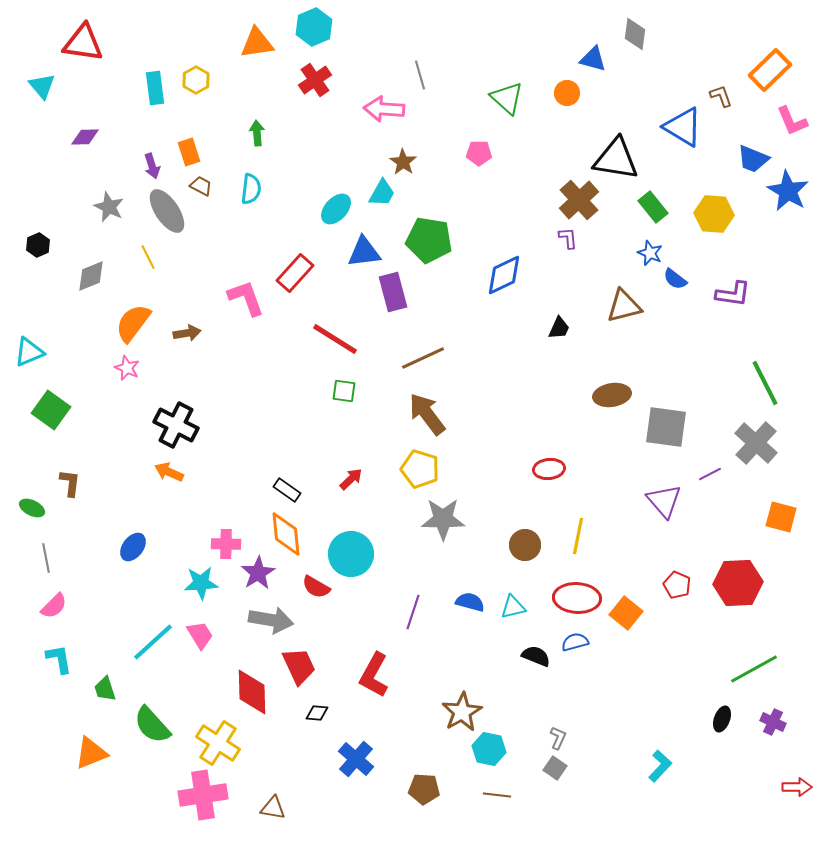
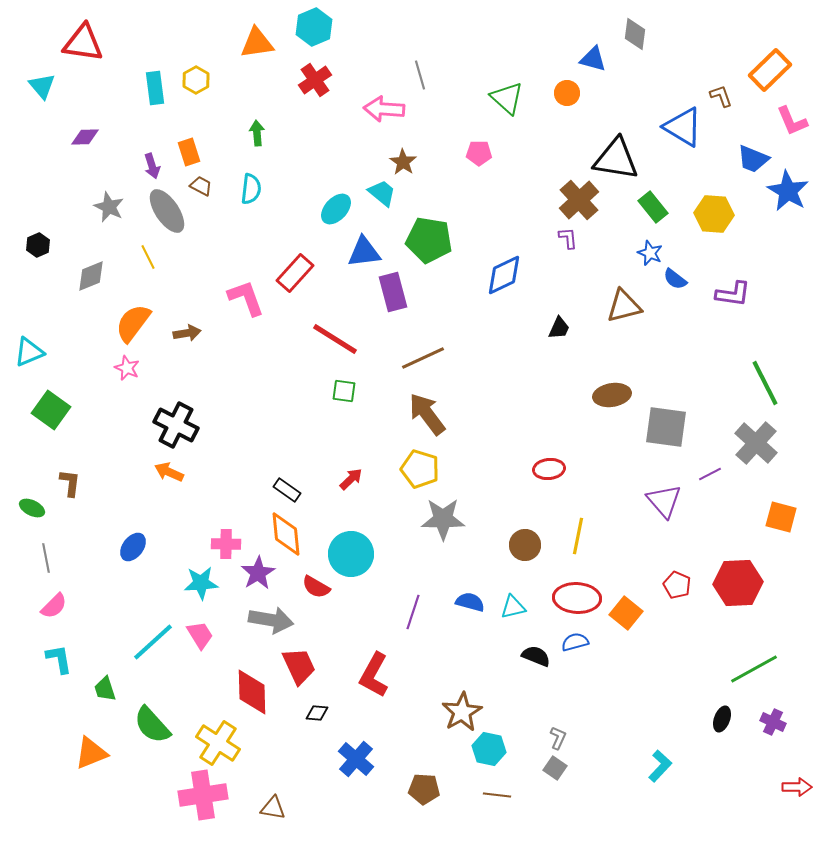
cyan trapezoid at (382, 193): rotated 80 degrees counterclockwise
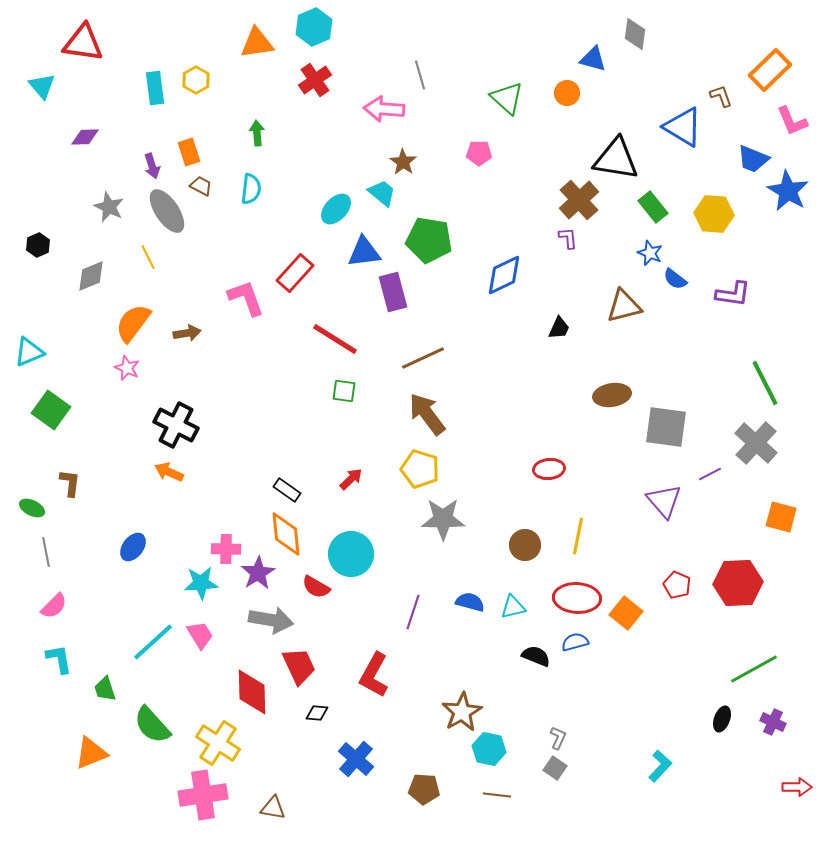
pink cross at (226, 544): moved 5 px down
gray line at (46, 558): moved 6 px up
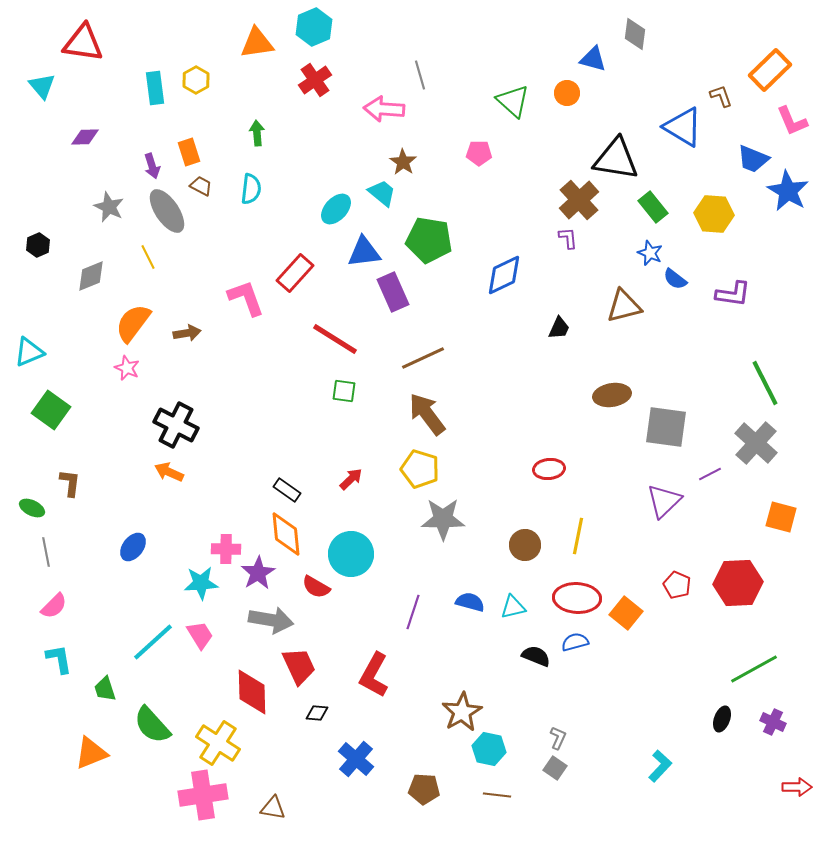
green triangle at (507, 98): moved 6 px right, 3 px down
purple rectangle at (393, 292): rotated 9 degrees counterclockwise
purple triangle at (664, 501): rotated 27 degrees clockwise
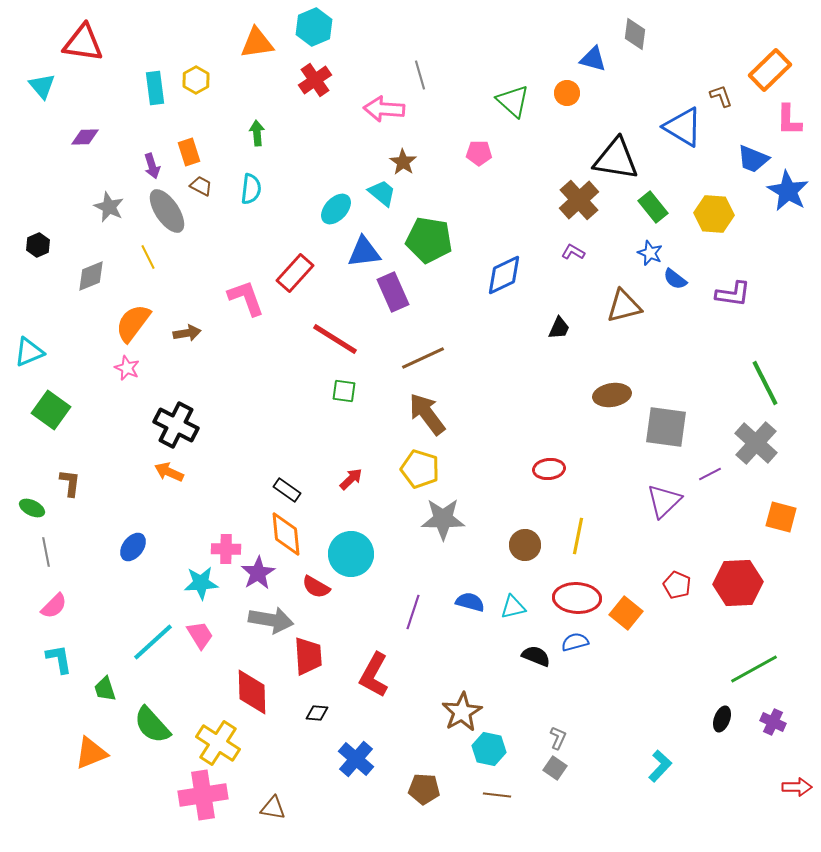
pink L-shape at (792, 121): moved 3 px left, 1 px up; rotated 24 degrees clockwise
purple L-shape at (568, 238): moved 5 px right, 14 px down; rotated 55 degrees counterclockwise
red trapezoid at (299, 666): moved 9 px right, 10 px up; rotated 21 degrees clockwise
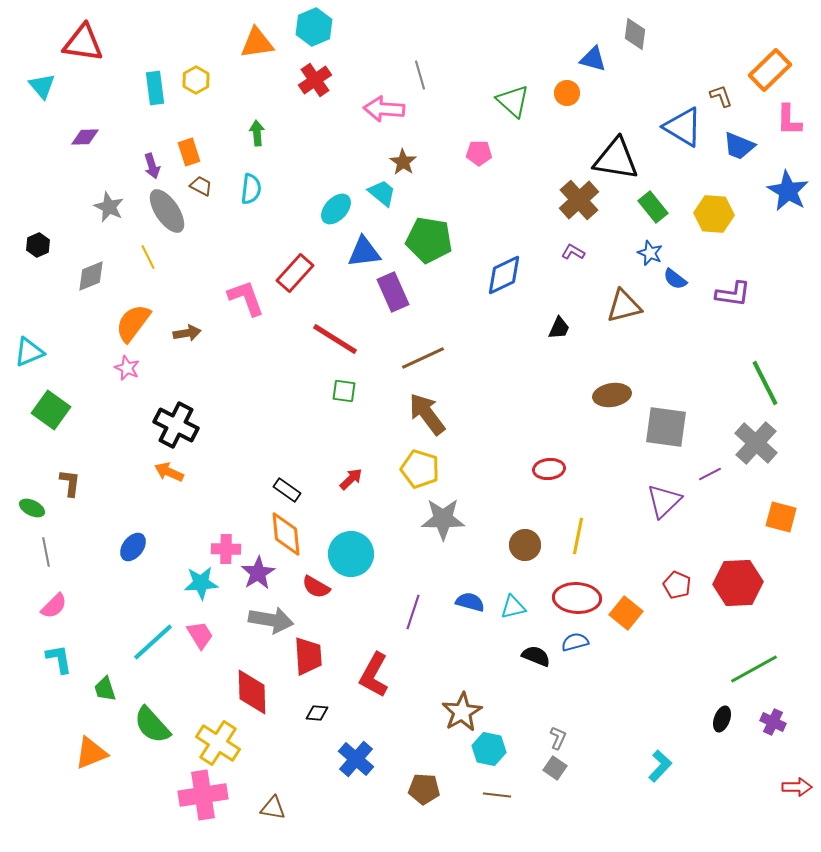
blue trapezoid at (753, 159): moved 14 px left, 13 px up
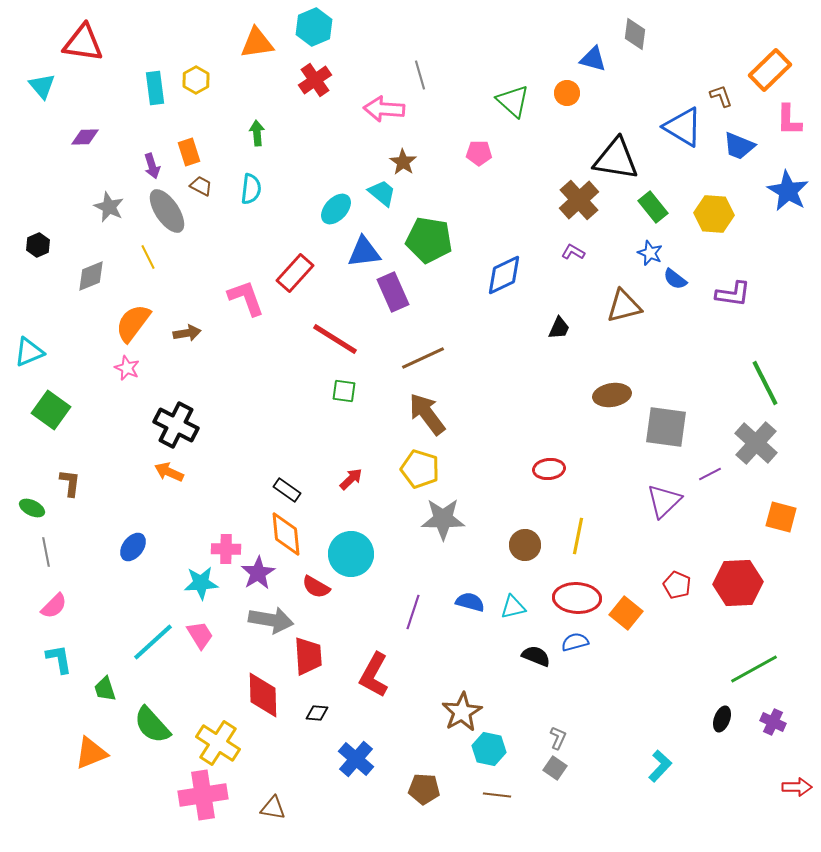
red diamond at (252, 692): moved 11 px right, 3 px down
